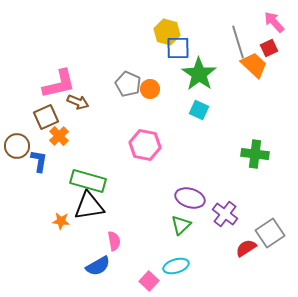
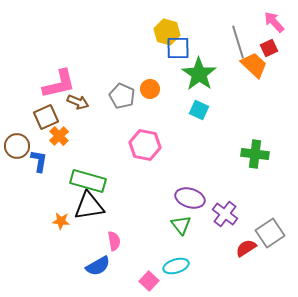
gray pentagon: moved 6 px left, 12 px down
green triangle: rotated 25 degrees counterclockwise
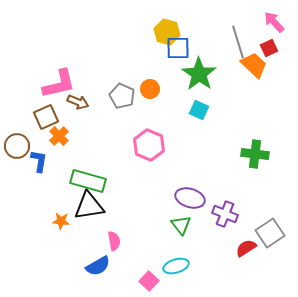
pink hexagon: moved 4 px right; rotated 12 degrees clockwise
purple cross: rotated 15 degrees counterclockwise
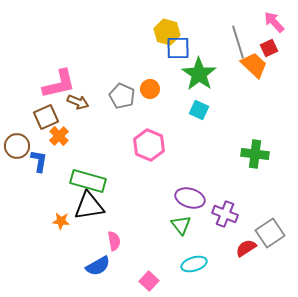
cyan ellipse: moved 18 px right, 2 px up
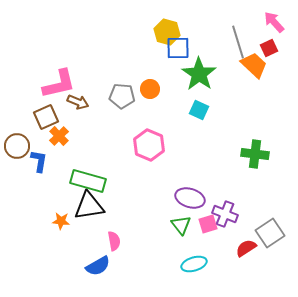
gray pentagon: rotated 20 degrees counterclockwise
pink square: moved 59 px right, 57 px up; rotated 30 degrees clockwise
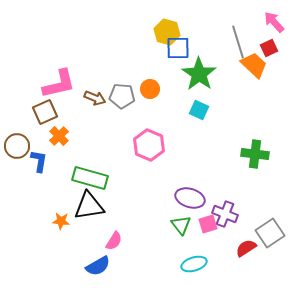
brown arrow: moved 17 px right, 4 px up
brown square: moved 1 px left, 5 px up
green rectangle: moved 2 px right, 3 px up
pink semicircle: rotated 42 degrees clockwise
